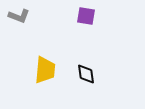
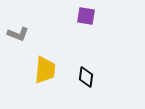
gray L-shape: moved 1 px left, 18 px down
black diamond: moved 3 px down; rotated 15 degrees clockwise
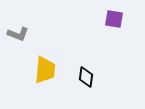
purple square: moved 28 px right, 3 px down
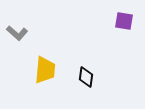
purple square: moved 10 px right, 2 px down
gray L-shape: moved 1 px left, 1 px up; rotated 20 degrees clockwise
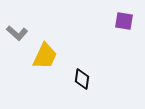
yellow trapezoid: moved 14 px up; rotated 20 degrees clockwise
black diamond: moved 4 px left, 2 px down
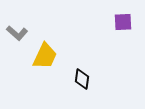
purple square: moved 1 px left, 1 px down; rotated 12 degrees counterclockwise
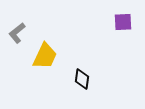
gray L-shape: rotated 100 degrees clockwise
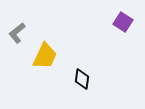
purple square: rotated 36 degrees clockwise
